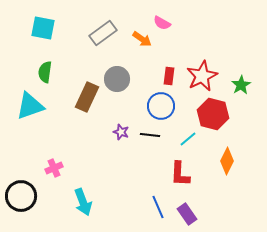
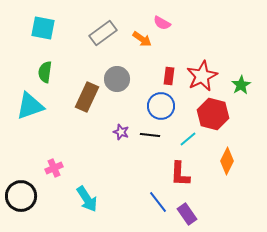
cyan arrow: moved 4 px right, 3 px up; rotated 12 degrees counterclockwise
blue line: moved 5 px up; rotated 15 degrees counterclockwise
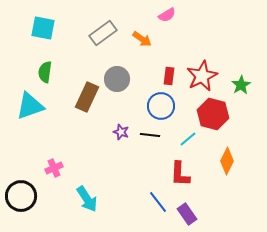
pink semicircle: moved 5 px right, 8 px up; rotated 60 degrees counterclockwise
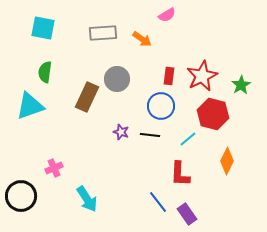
gray rectangle: rotated 32 degrees clockwise
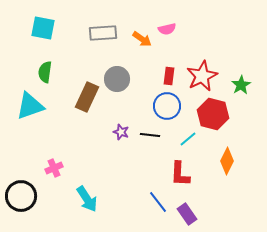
pink semicircle: moved 14 px down; rotated 18 degrees clockwise
blue circle: moved 6 px right
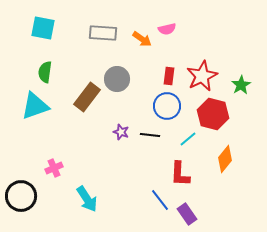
gray rectangle: rotated 8 degrees clockwise
brown rectangle: rotated 12 degrees clockwise
cyan triangle: moved 5 px right
orange diamond: moved 2 px left, 2 px up; rotated 12 degrees clockwise
blue line: moved 2 px right, 2 px up
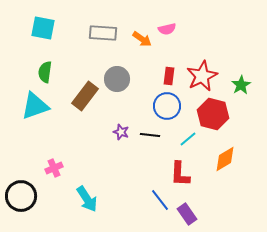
brown rectangle: moved 2 px left, 1 px up
orange diamond: rotated 20 degrees clockwise
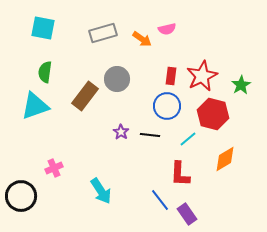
gray rectangle: rotated 20 degrees counterclockwise
red rectangle: moved 2 px right
purple star: rotated 14 degrees clockwise
cyan arrow: moved 14 px right, 8 px up
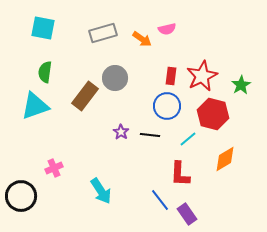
gray circle: moved 2 px left, 1 px up
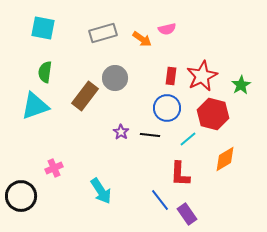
blue circle: moved 2 px down
